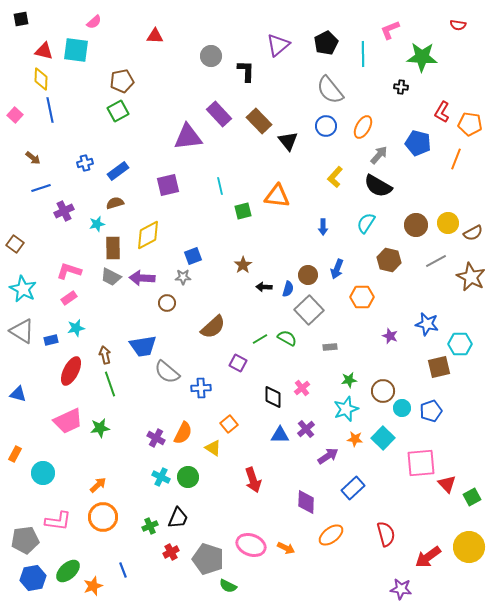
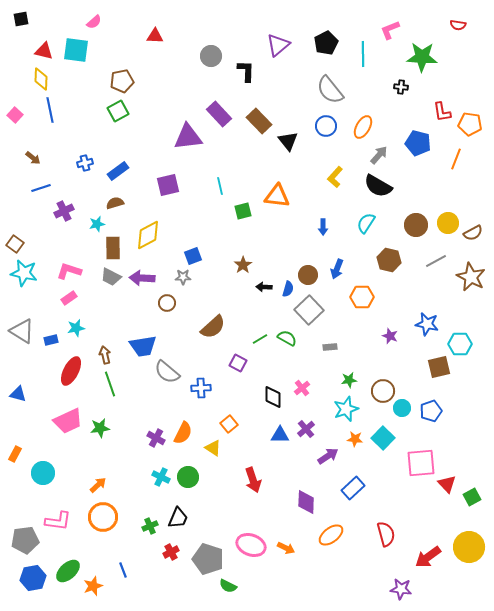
red L-shape at (442, 112): rotated 40 degrees counterclockwise
cyan star at (23, 289): moved 1 px right, 16 px up; rotated 16 degrees counterclockwise
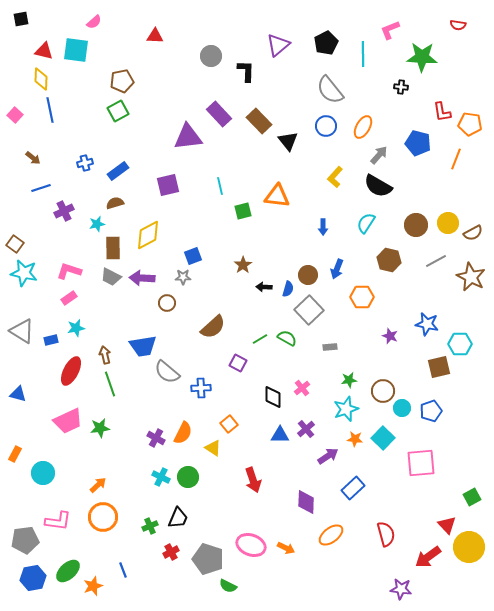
red triangle at (447, 484): moved 41 px down
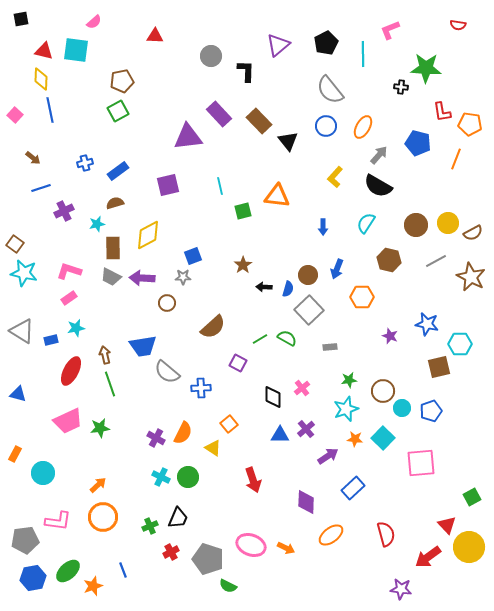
green star at (422, 57): moved 4 px right, 11 px down
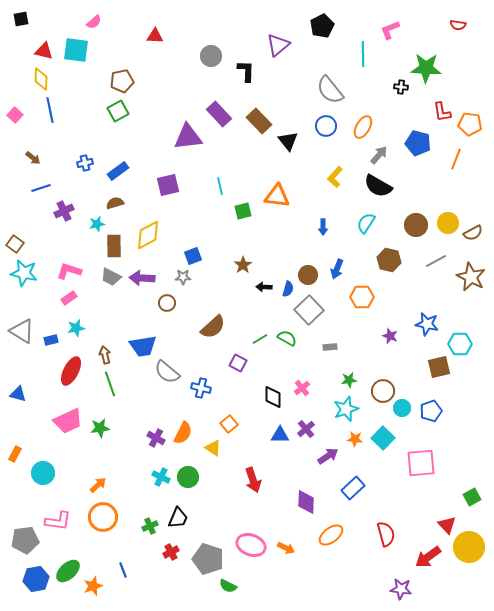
black pentagon at (326, 43): moved 4 px left, 17 px up
brown rectangle at (113, 248): moved 1 px right, 2 px up
blue cross at (201, 388): rotated 18 degrees clockwise
blue hexagon at (33, 578): moved 3 px right, 1 px down
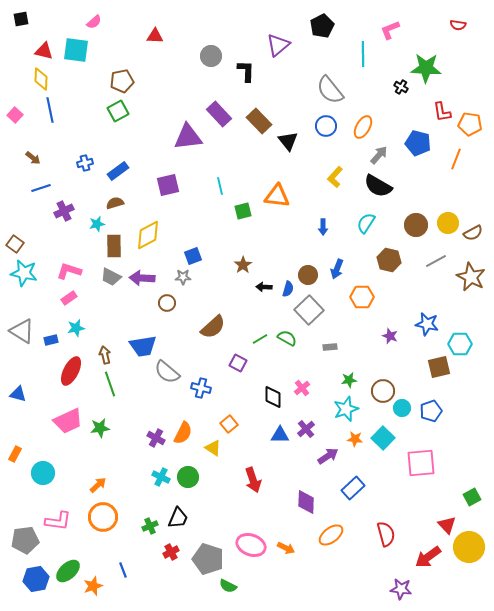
black cross at (401, 87): rotated 24 degrees clockwise
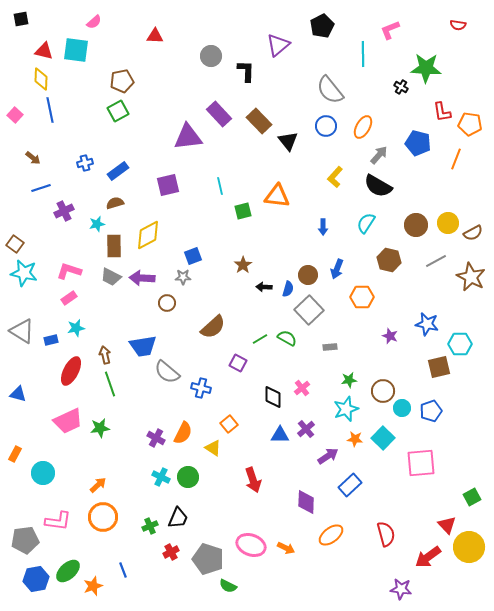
blue rectangle at (353, 488): moved 3 px left, 3 px up
